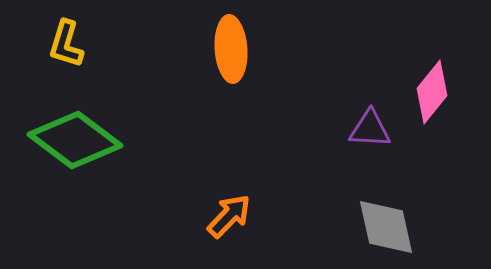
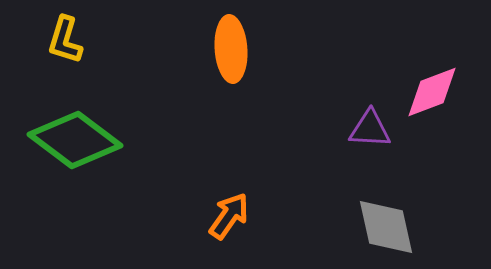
yellow L-shape: moved 1 px left, 4 px up
pink diamond: rotated 30 degrees clockwise
orange arrow: rotated 9 degrees counterclockwise
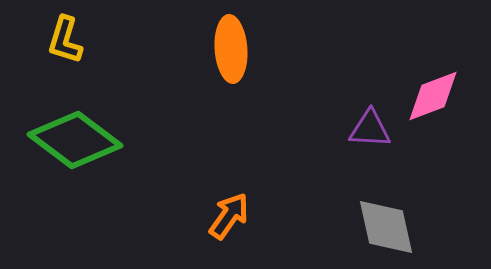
pink diamond: moved 1 px right, 4 px down
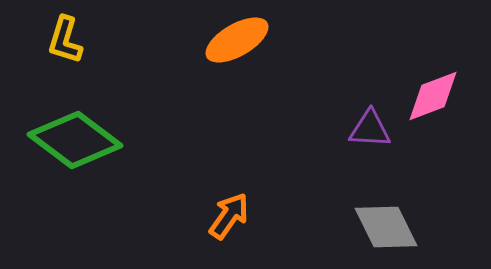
orange ellipse: moved 6 px right, 9 px up; rotated 64 degrees clockwise
gray diamond: rotated 14 degrees counterclockwise
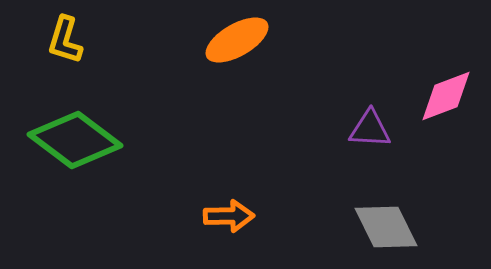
pink diamond: moved 13 px right
orange arrow: rotated 54 degrees clockwise
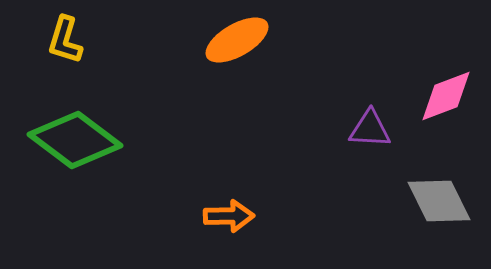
gray diamond: moved 53 px right, 26 px up
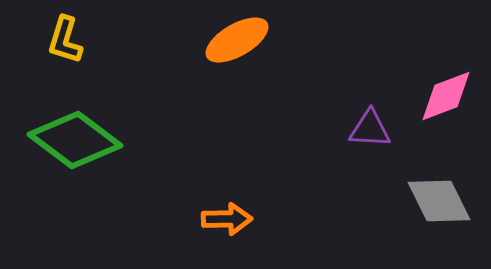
orange arrow: moved 2 px left, 3 px down
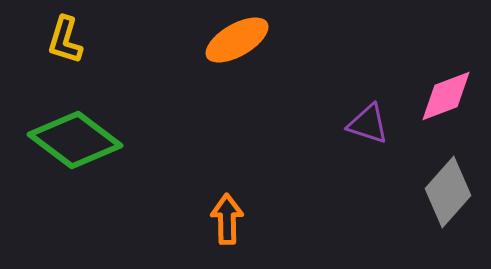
purple triangle: moved 2 px left, 5 px up; rotated 15 degrees clockwise
gray diamond: moved 9 px right, 9 px up; rotated 68 degrees clockwise
orange arrow: rotated 90 degrees counterclockwise
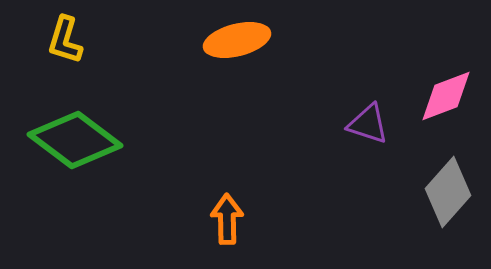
orange ellipse: rotated 16 degrees clockwise
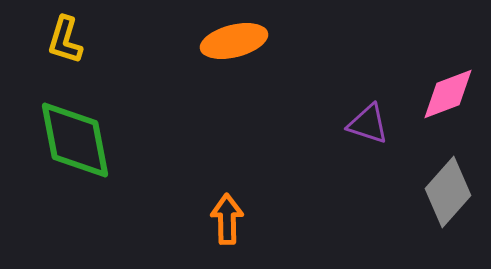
orange ellipse: moved 3 px left, 1 px down
pink diamond: moved 2 px right, 2 px up
green diamond: rotated 42 degrees clockwise
